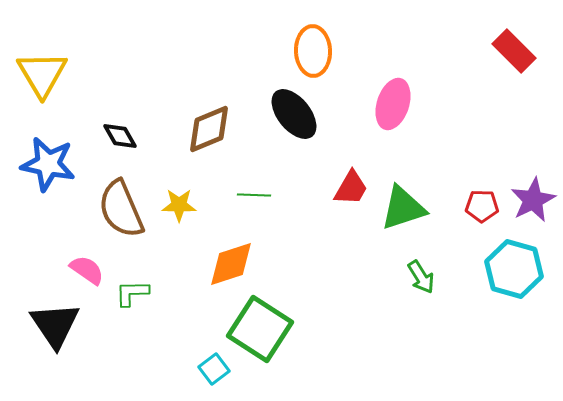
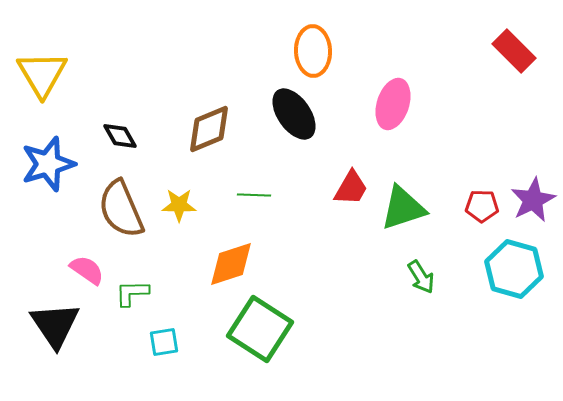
black ellipse: rotated 4 degrees clockwise
blue star: rotated 28 degrees counterclockwise
cyan square: moved 50 px left, 27 px up; rotated 28 degrees clockwise
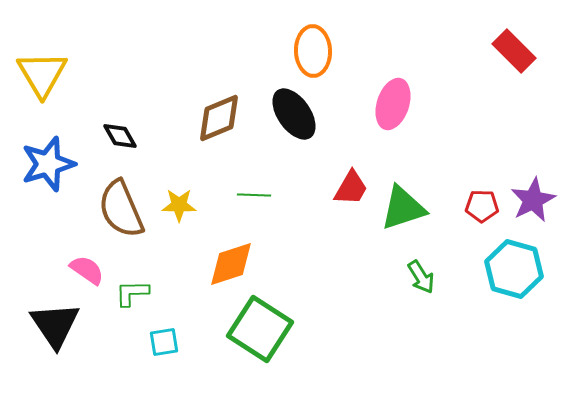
brown diamond: moved 10 px right, 11 px up
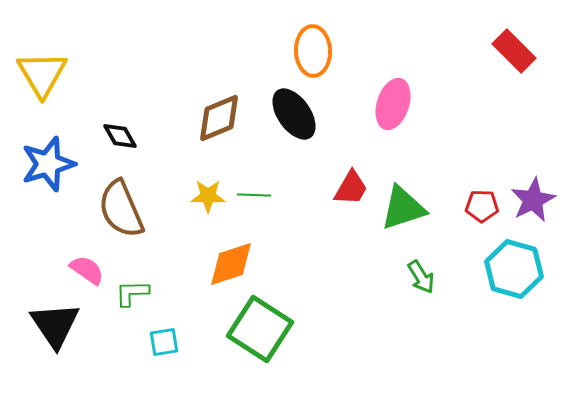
yellow star: moved 29 px right, 9 px up
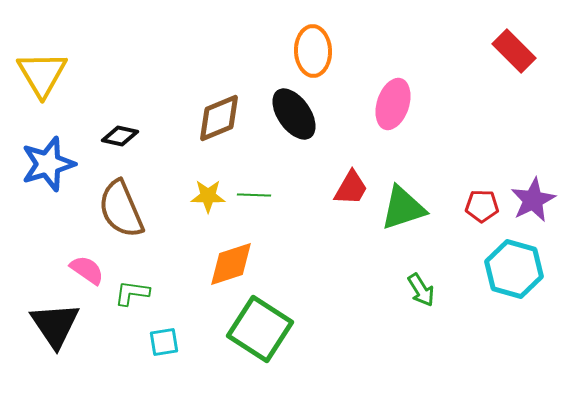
black diamond: rotated 48 degrees counterclockwise
green arrow: moved 13 px down
green L-shape: rotated 9 degrees clockwise
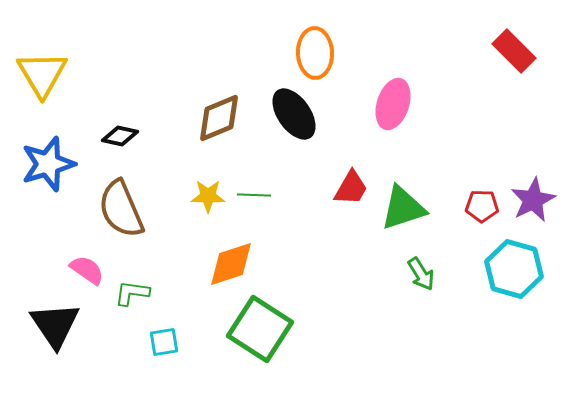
orange ellipse: moved 2 px right, 2 px down
green arrow: moved 16 px up
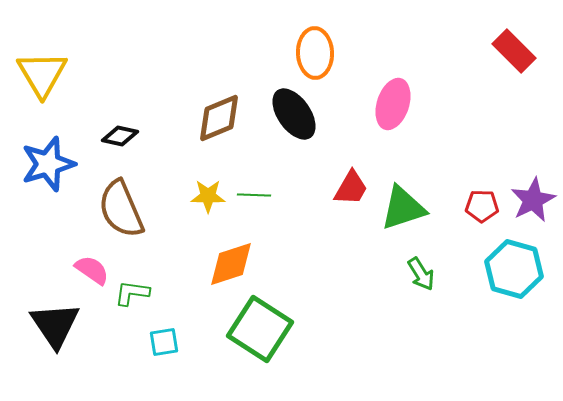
pink semicircle: moved 5 px right
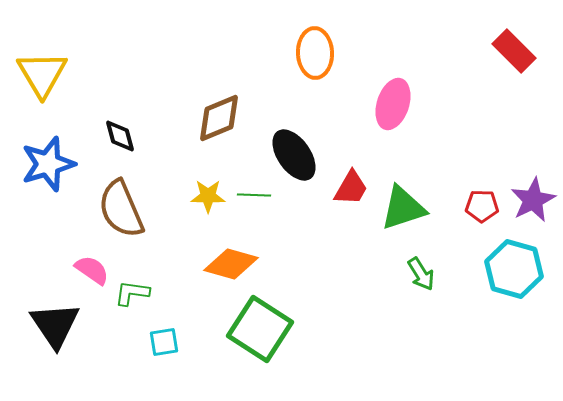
black ellipse: moved 41 px down
black diamond: rotated 63 degrees clockwise
orange diamond: rotated 34 degrees clockwise
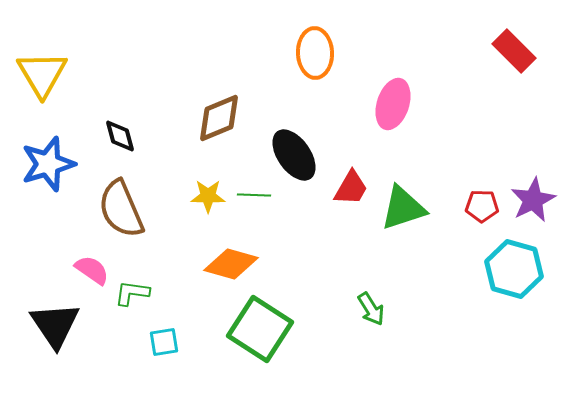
green arrow: moved 50 px left, 35 px down
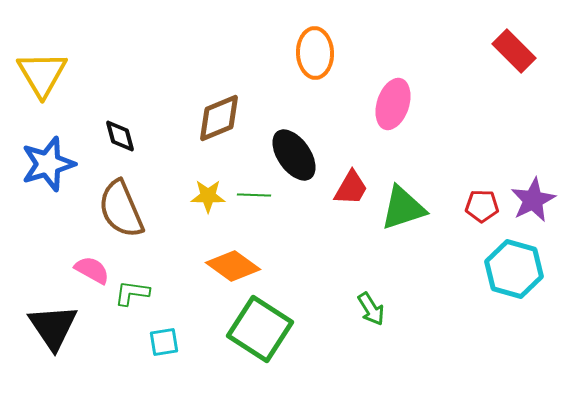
orange diamond: moved 2 px right, 2 px down; rotated 20 degrees clockwise
pink semicircle: rotated 6 degrees counterclockwise
black triangle: moved 2 px left, 2 px down
